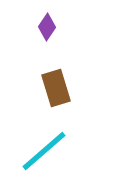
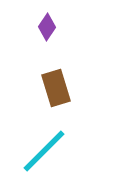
cyan line: rotated 4 degrees counterclockwise
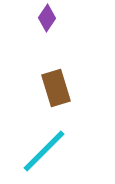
purple diamond: moved 9 px up
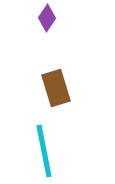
cyan line: rotated 56 degrees counterclockwise
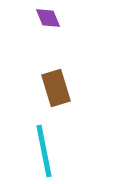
purple diamond: moved 1 px right; rotated 56 degrees counterclockwise
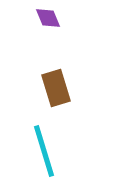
cyan line: rotated 6 degrees counterclockwise
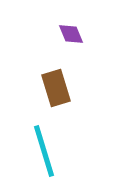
purple diamond: moved 23 px right, 16 px down
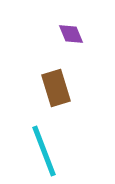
cyan line: rotated 4 degrees counterclockwise
